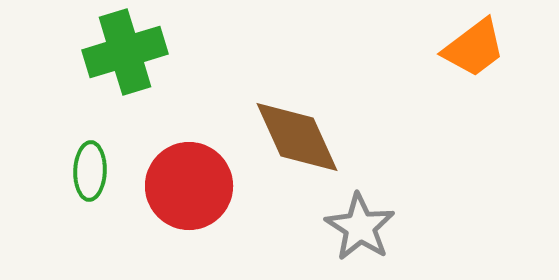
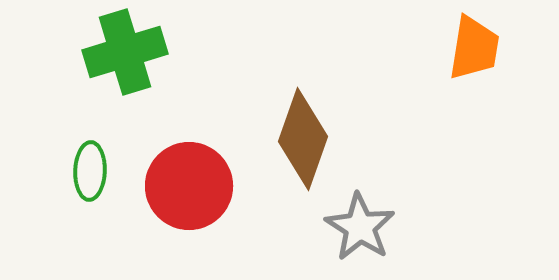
orange trapezoid: rotated 44 degrees counterclockwise
brown diamond: moved 6 px right, 2 px down; rotated 44 degrees clockwise
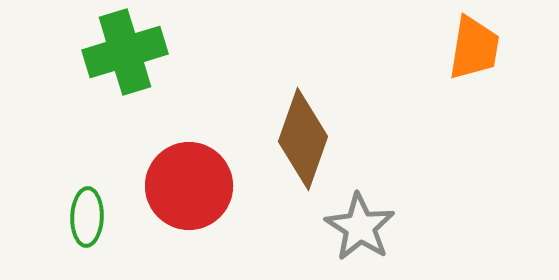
green ellipse: moved 3 px left, 46 px down
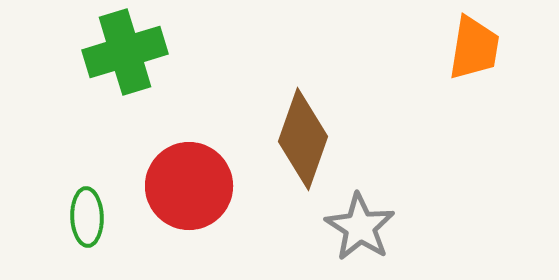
green ellipse: rotated 4 degrees counterclockwise
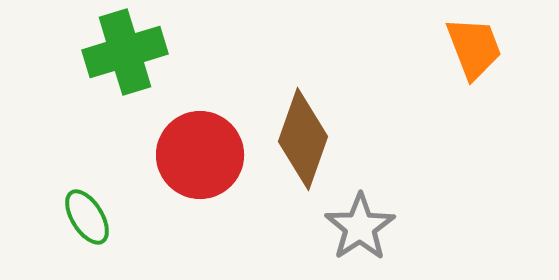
orange trapezoid: rotated 30 degrees counterclockwise
red circle: moved 11 px right, 31 px up
green ellipse: rotated 30 degrees counterclockwise
gray star: rotated 6 degrees clockwise
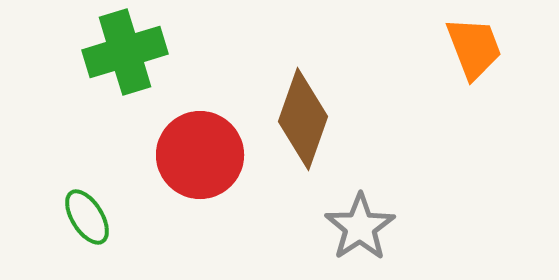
brown diamond: moved 20 px up
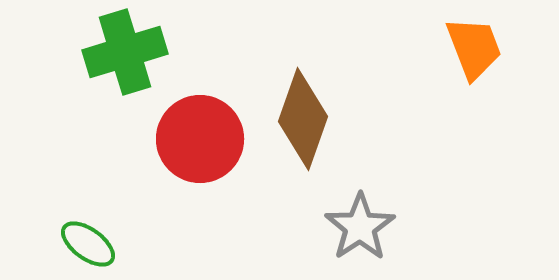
red circle: moved 16 px up
green ellipse: moved 1 px right, 27 px down; rotated 22 degrees counterclockwise
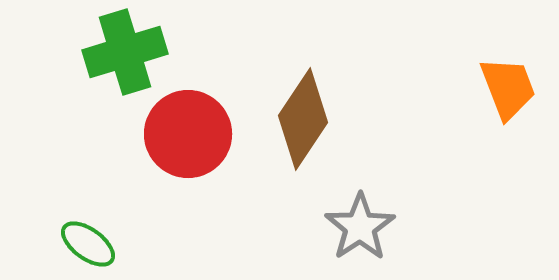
orange trapezoid: moved 34 px right, 40 px down
brown diamond: rotated 14 degrees clockwise
red circle: moved 12 px left, 5 px up
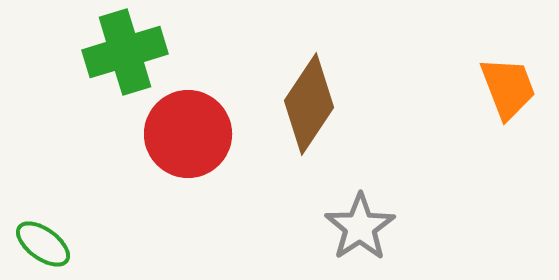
brown diamond: moved 6 px right, 15 px up
green ellipse: moved 45 px left
